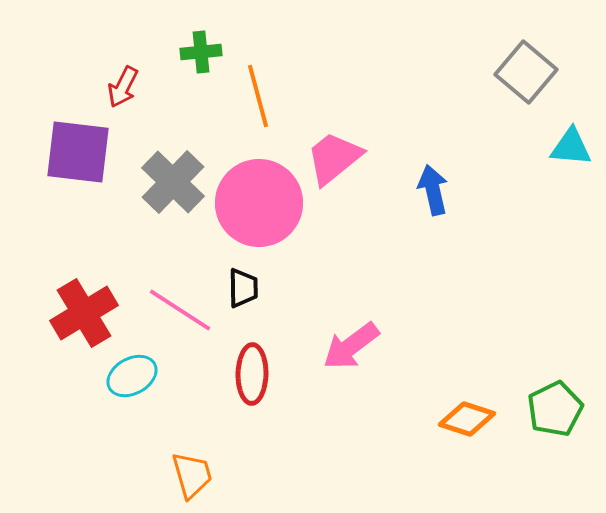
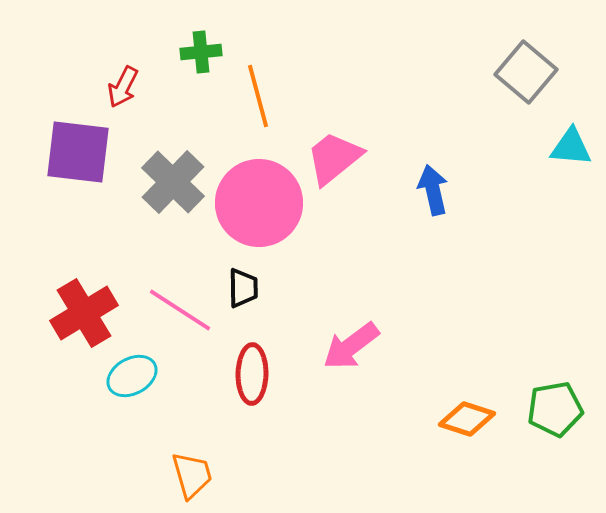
green pentagon: rotated 16 degrees clockwise
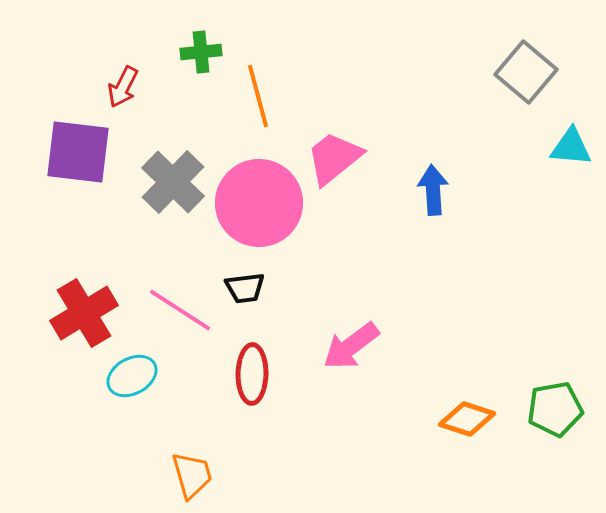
blue arrow: rotated 9 degrees clockwise
black trapezoid: moved 2 px right; rotated 84 degrees clockwise
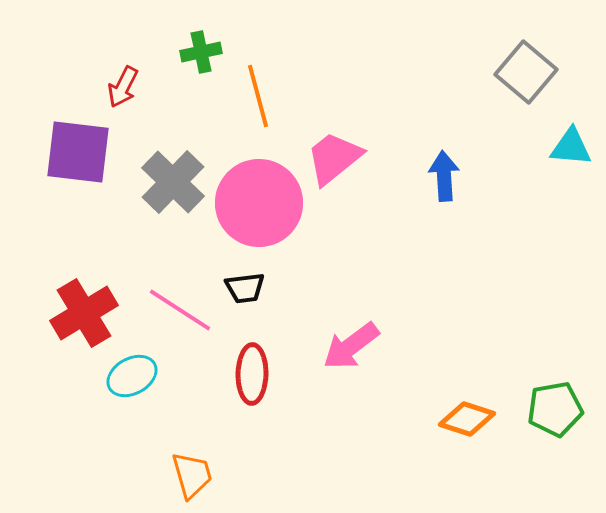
green cross: rotated 6 degrees counterclockwise
blue arrow: moved 11 px right, 14 px up
